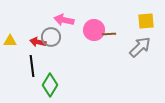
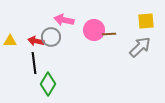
red arrow: moved 2 px left, 1 px up
black line: moved 2 px right, 3 px up
green diamond: moved 2 px left, 1 px up
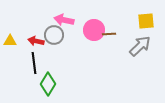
gray circle: moved 3 px right, 2 px up
gray arrow: moved 1 px up
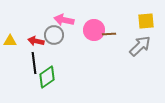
green diamond: moved 1 px left, 7 px up; rotated 25 degrees clockwise
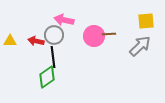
pink circle: moved 6 px down
black line: moved 19 px right, 6 px up
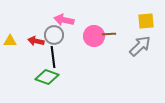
green diamond: rotated 55 degrees clockwise
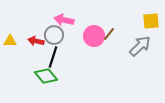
yellow square: moved 5 px right
brown line: rotated 48 degrees counterclockwise
black line: rotated 25 degrees clockwise
green diamond: moved 1 px left, 1 px up; rotated 30 degrees clockwise
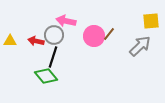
pink arrow: moved 2 px right, 1 px down
